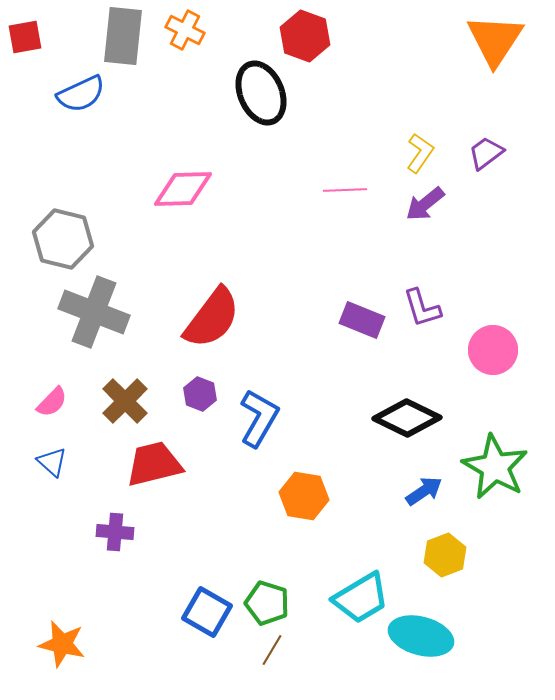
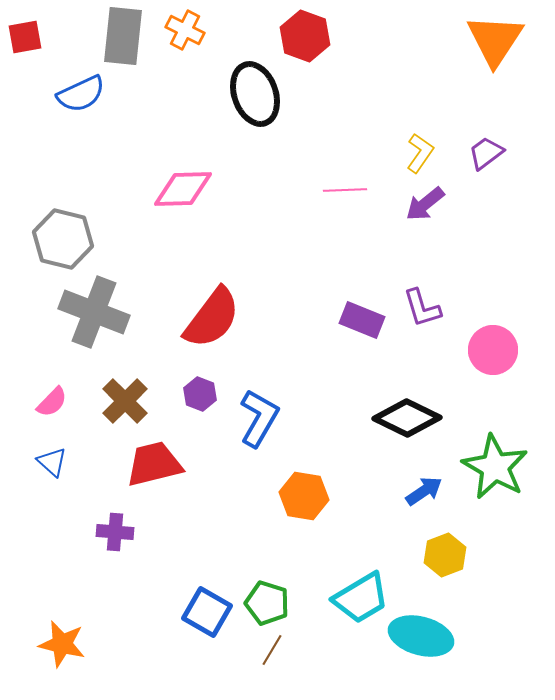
black ellipse: moved 6 px left, 1 px down; rotated 4 degrees clockwise
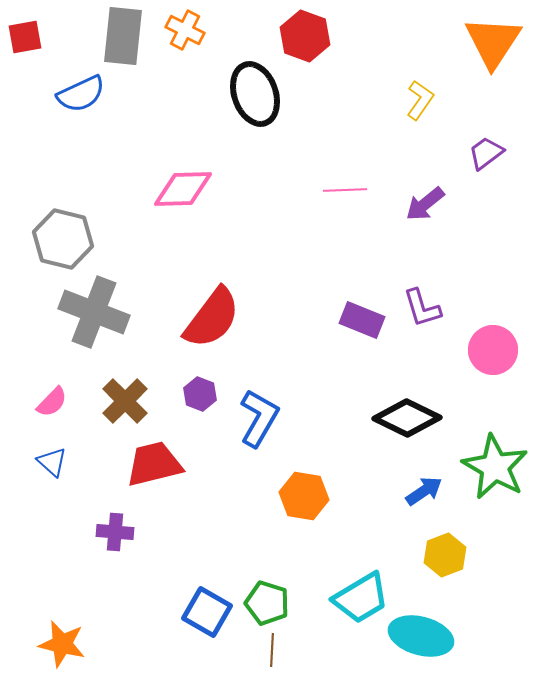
orange triangle: moved 2 px left, 2 px down
yellow L-shape: moved 53 px up
brown line: rotated 28 degrees counterclockwise
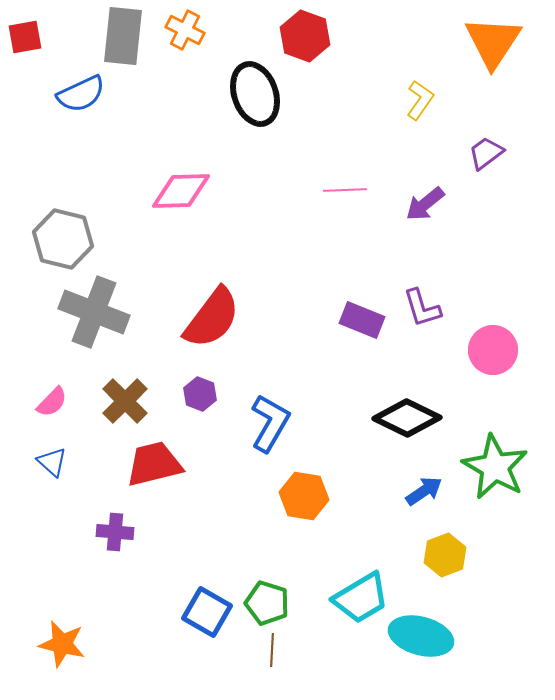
pink diamond: moved 2 px left, 2 px down
blue L-shape: moved 11 px right, 5 px down
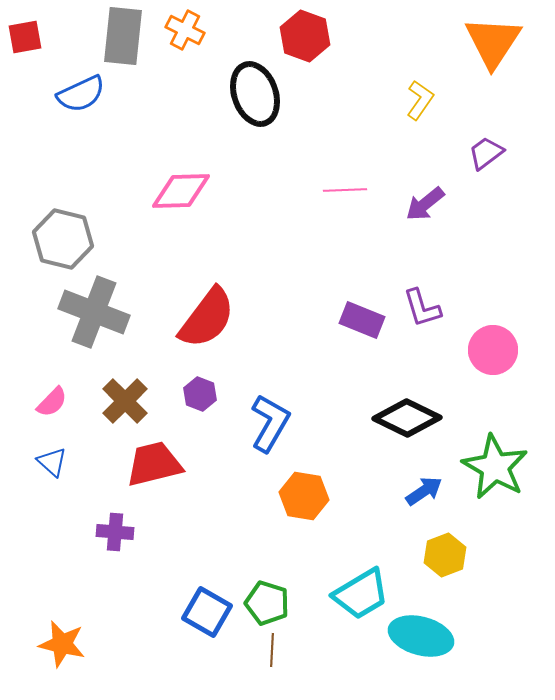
red semicircle: moved 5 px left
cyan trapezoid: moved 4 px up
